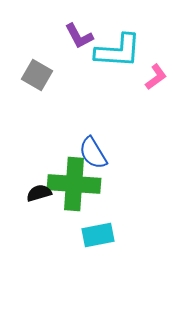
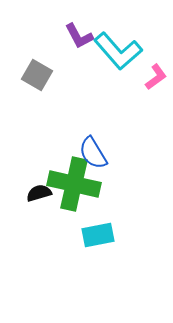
cyan L-shape: rotated 45 degrees clockwise
green cross: rotated 9 degrees clockwise
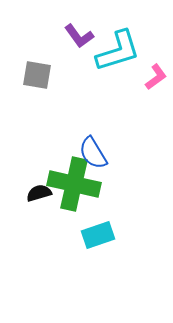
purple L-shape: rotated 8 degrees counterclockwise
cyan L-shape: rotated 66 degrees counterclockwise
gray square: rotated 20 degrees counterclockwise
cyan rectangle: rotated 8 degrees counterclockwise
